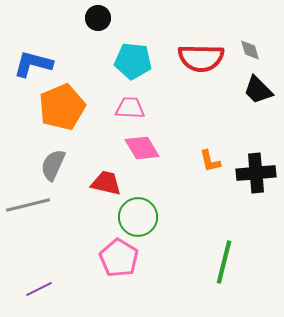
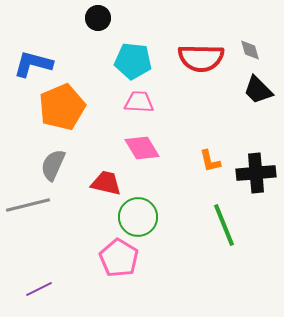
pink trapezoid: moved 9 px right, 6 px up
green line: moved 37 px up; rotated 36 degrees counterclockwise
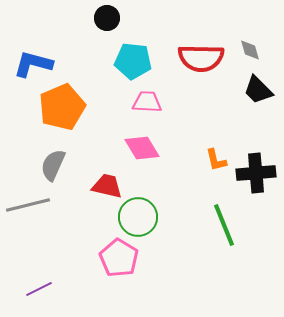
black circle: moved 9 px right
pink trapezoid: moved 8 px right
orange L-shape: moved 6 px right, 1 px up
red trapezoid: moved 1 px right, 3 px down
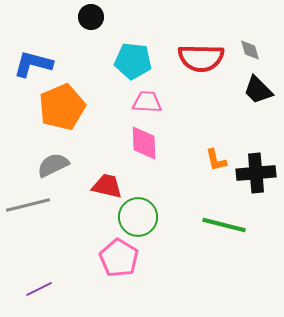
black circle: moved 16 px left, 1 px up
pink diamond: moved 2 px right, 5 px up; rotated 30 degrees clockwise
gray semicircle: rotated 40 degrees clockwise
green line: rotated 54 degrees counterclockwise
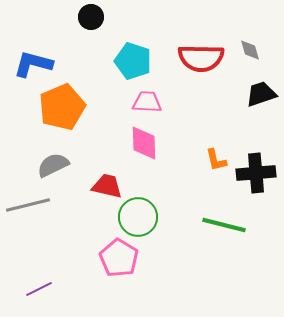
cyan pentagon: rotated 12 degrees clockwise
black trapezoid: moved 3 px right, 4 px down; rotated 116 degrees clockwise
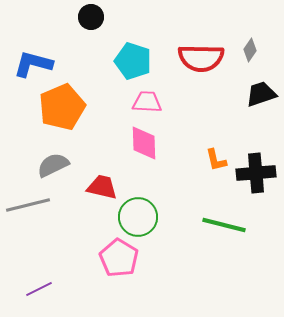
gray diamond: rotated 50 degrees clockwise
red trapezoid: moved 5 px left, 1 px down
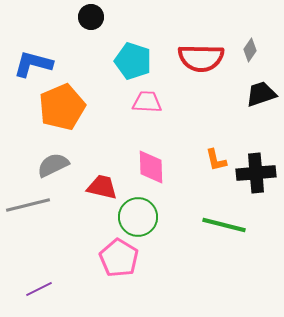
pink diamond: moved 7 px right, 24 px down
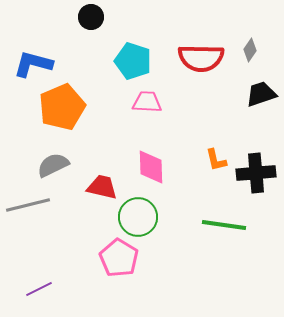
green line: rotated 6 degrees counterclockwise
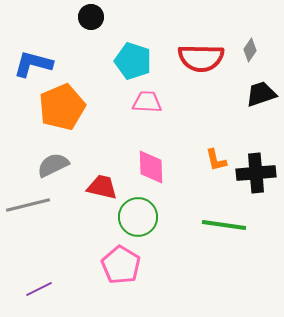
pink pentagon: moved 2 px right, 7 px down
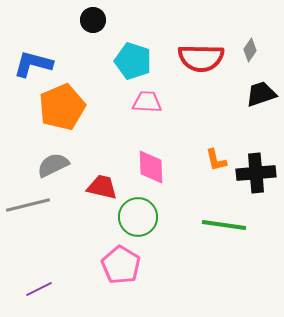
black circle: moved 2 px right, 3 px down
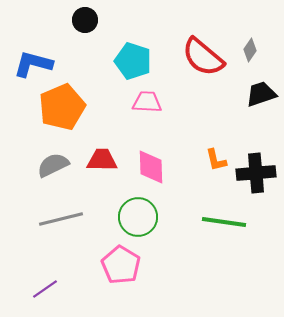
black circle: moved 8 px left
red semicircle: moved 2 px right, 1 px up; rotated 39 degrees clockwise
red trapezoid: moved 27 px up; rotated 12 degrees counterclockwise
gray line: moved 33 px right, 14 px down
green line: moved 3 px up
purple line: moved 6 px right; rotated 8 degrees counterclockwise
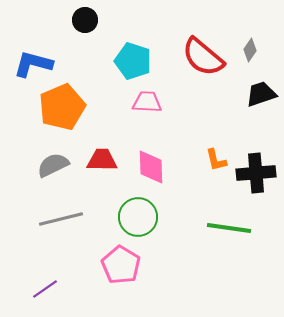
green line: moved 5 px right, 6 px down
